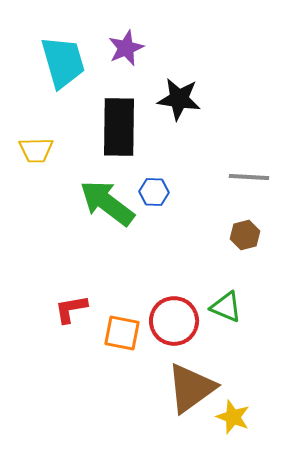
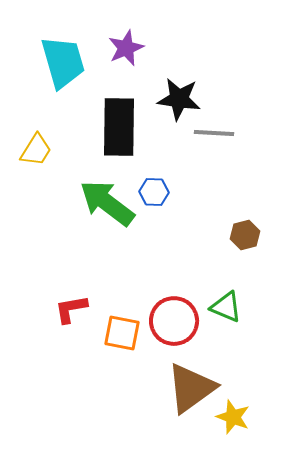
yellow trapezoid: rotated 57 degrees counterclockwise
gray line: moved 35 px left, 44 px up
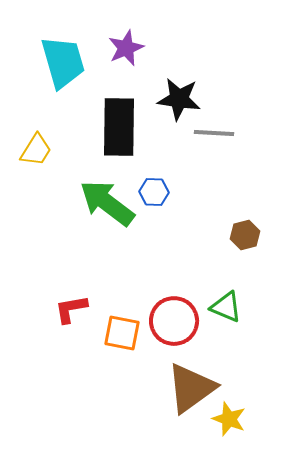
yellow star: moved 4 px left, 2 px down
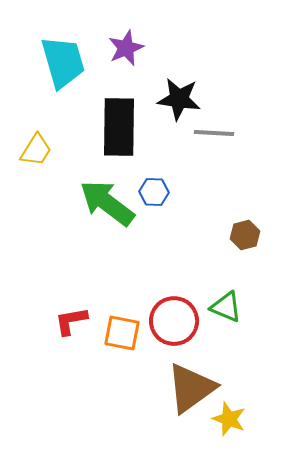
red L-shape: moved 12 px down
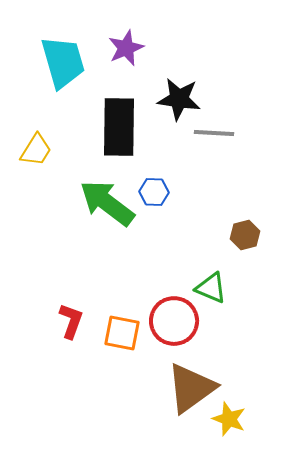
green triangle: moved 15 px left, 19 px up
red L-shape: rotated 120 degrees clockwise
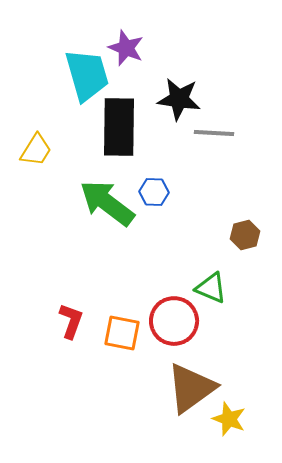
purple star: rotated 27 degrees counterclockwise
cyan trapezoid: moved 24 px right, 13 px down
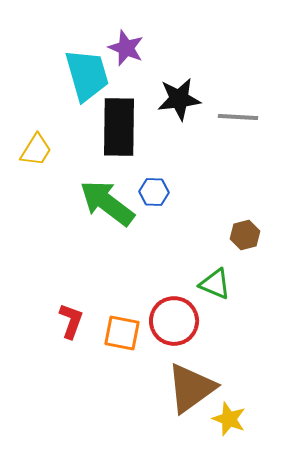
black star: rotated 15 degrees counterclockwise
gray line: moved 24 px right, 16 px up
green triangle: moved 4 px right, 4 px up
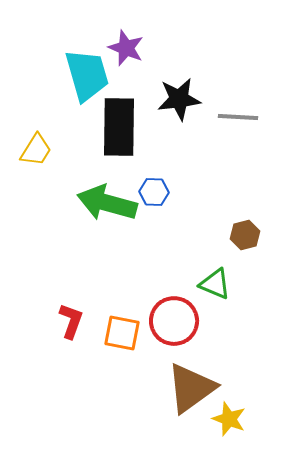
green arrow: rotated 22 degrees counterclockwise
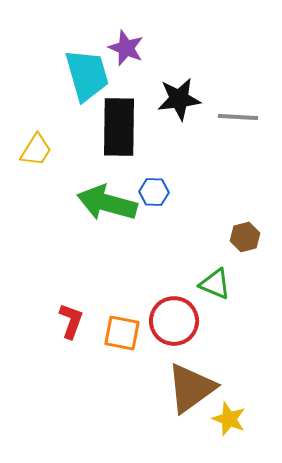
brown hexagon: moved 2 px down
